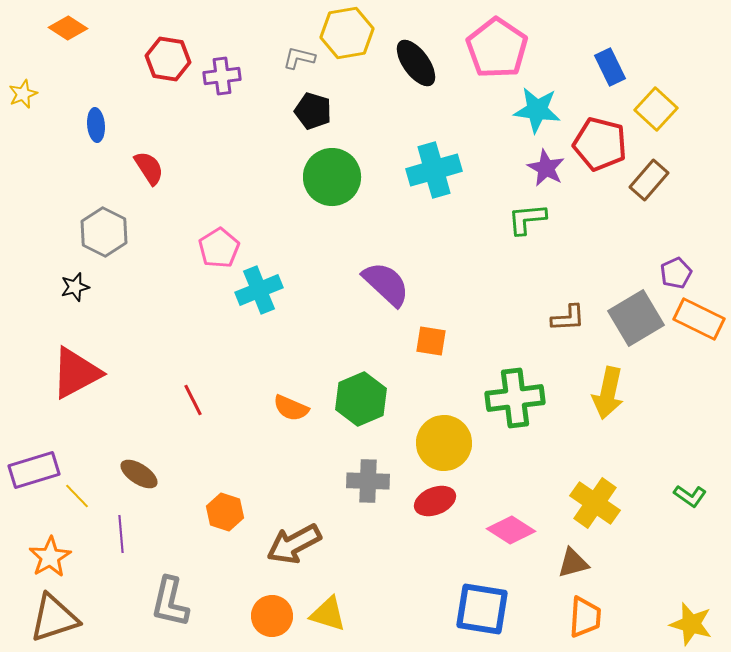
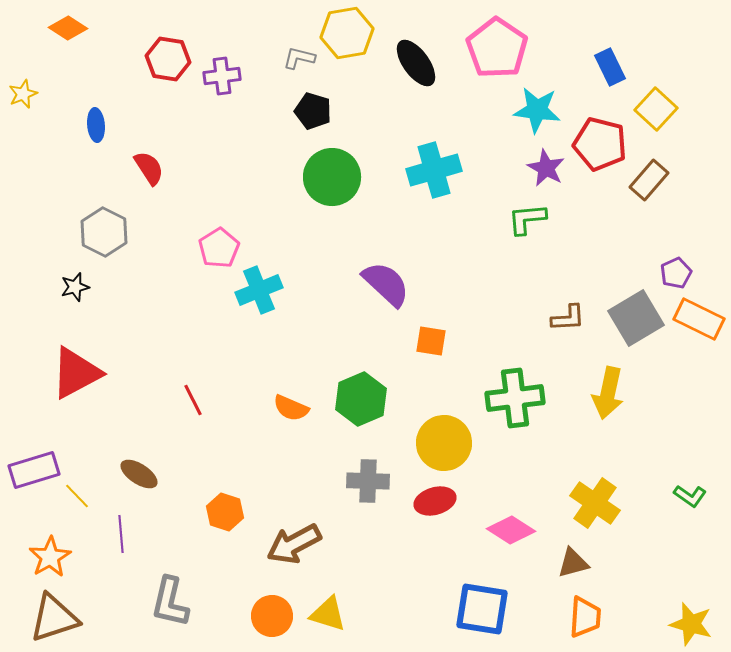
red ellipse at (435, 501): rotated 6 degrees clockwise
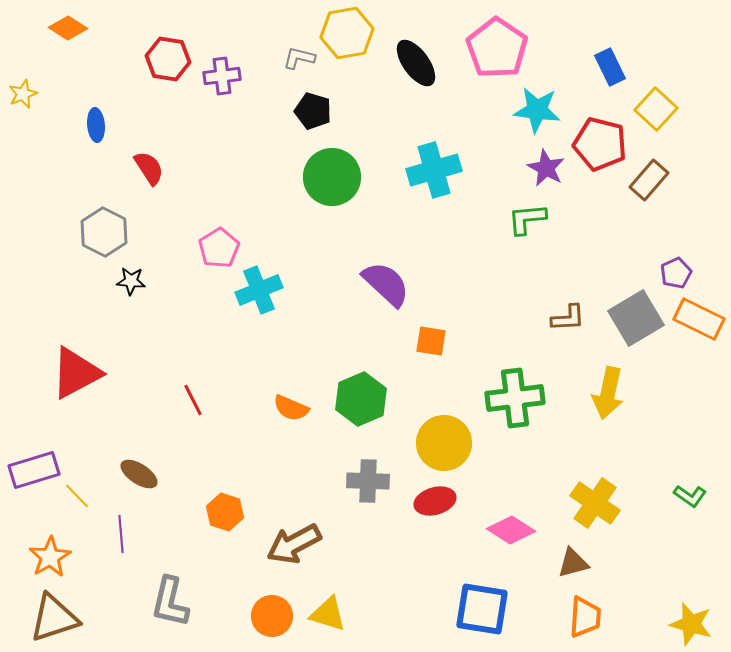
black star at (75, 287): moved 56 px right, 6 px up; rotated 20 degrees clockwise
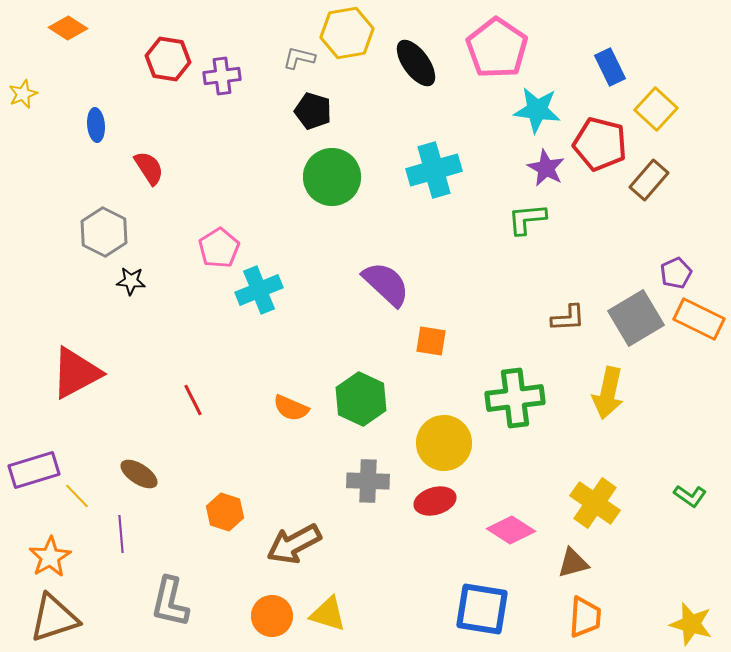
green hexagon at (361, 399): rotated 12 degrees counterclockwise
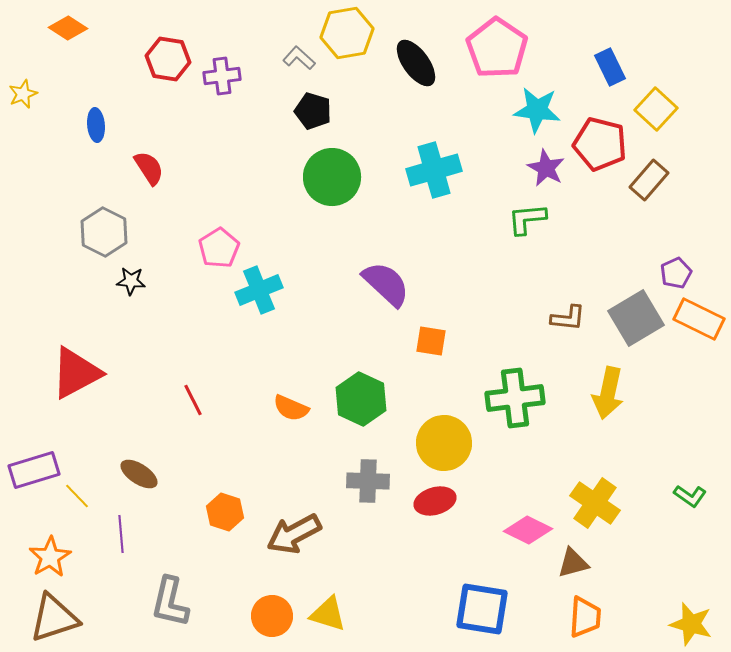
gray L-shape at (299, 58): rotated 28 degrees clockwise
brown L-shape at (568, 318): rotated 9 degrees clockwise
pink diamond at (511, 530): moved 17 px right; rotated 6 degrees counterclockwise
brown arrow at (294, 544): moved 10 px up
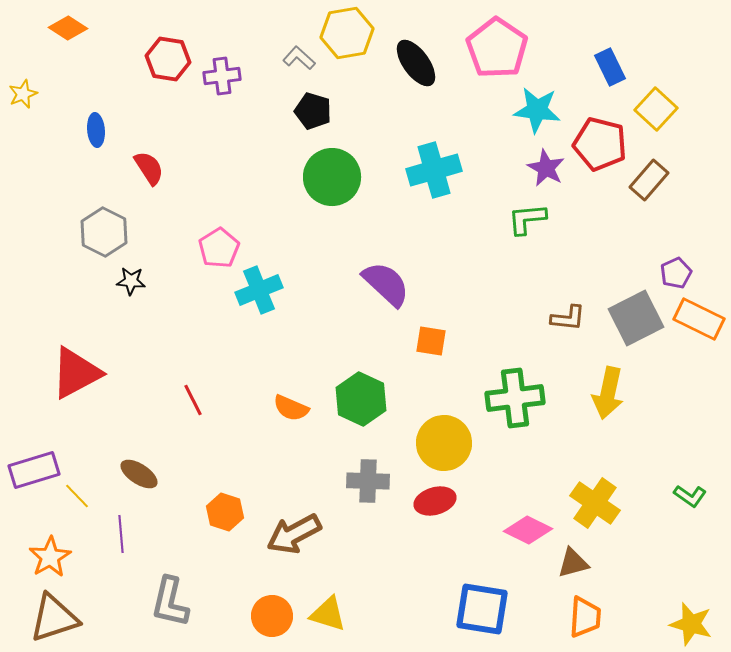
blue ellipse at (96, 125): moved 5 px down
gray square at (636, 318): rotated 4 degrees clockwise
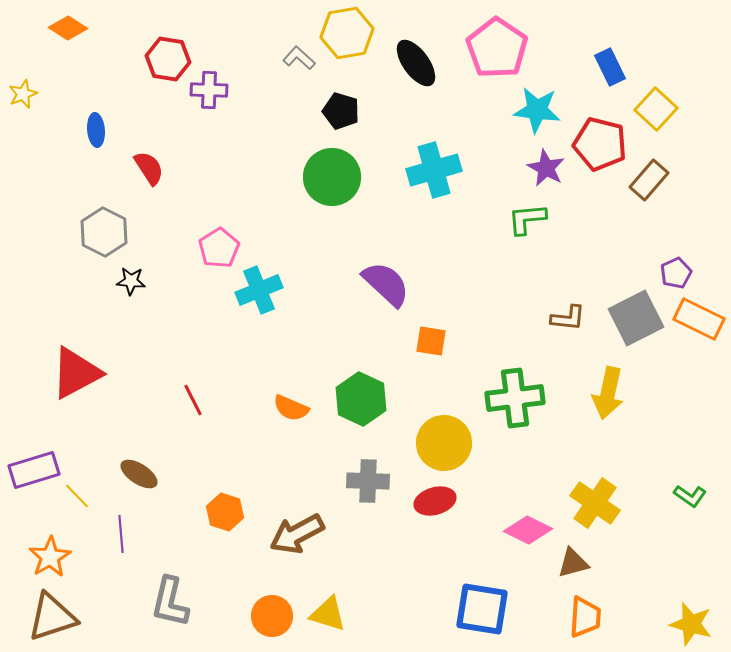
purple cross at (222, 76): moved 13 px left, 14 px down; rotated 9 degrees clockwise
black pentagon at (313, 111): moved 28 px right
brown arrow at (294, 534): moved 3 px right
brown triangle at (54, 618): moved 2 px left, 1 px up
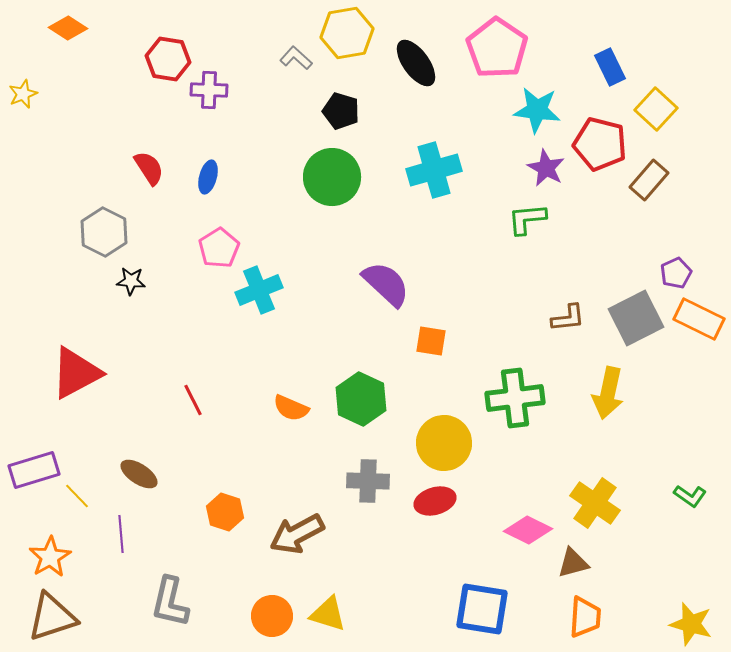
gray L-shape at (299, 58): moved 3 px left
blue ellipse at (96, 130): moved 112 px right, 47 px down; rotated 20 degrees clockwise
brown L-shape at (568, 318): rotated 12 degrees counterclockwise
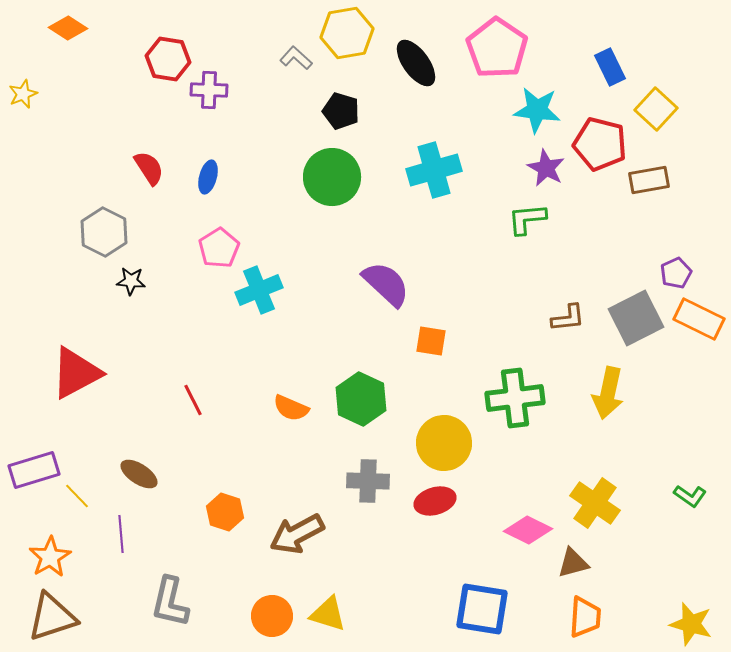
brown rectangle at (649, 180): rotated 39 degrees clockwise
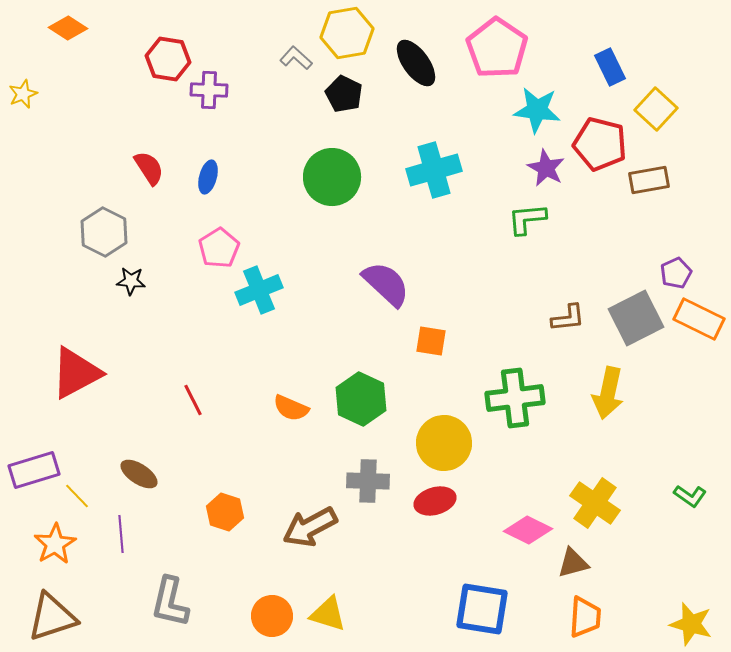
black pentagon at (341, 111): moved 3 px right, 17 px up; rotated 9 degrees clockwise
brown arrow at (297, 534): moved 13 px right, 7 px up
orange star at (50, 557): moved 5 px right, 13 px up
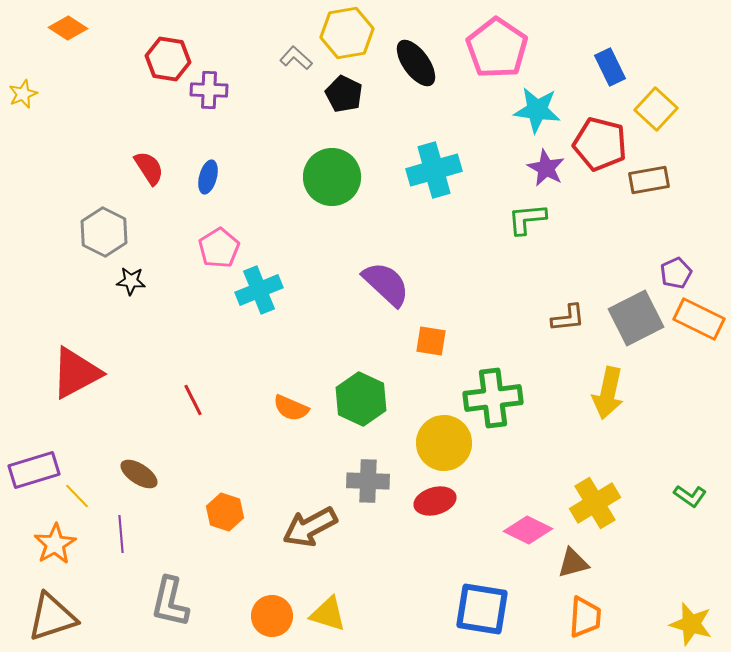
green cross at (515, 398): moved 22 px left
yellow cross at (595, 503): rotated 24 degrees clockwise
